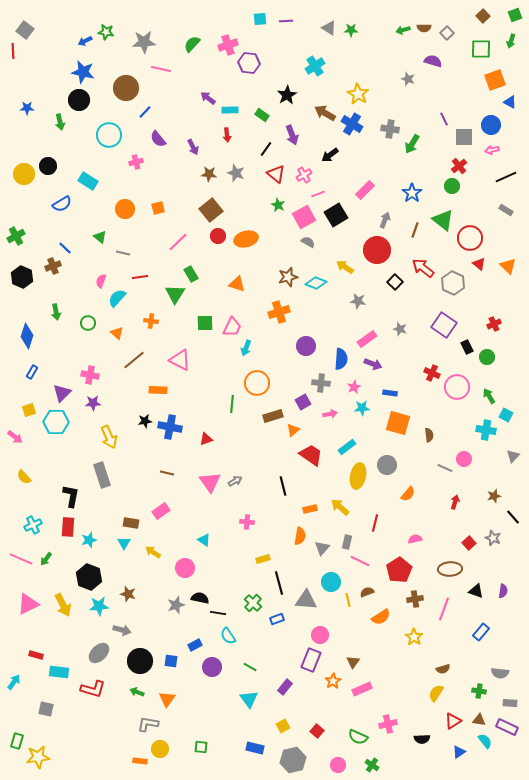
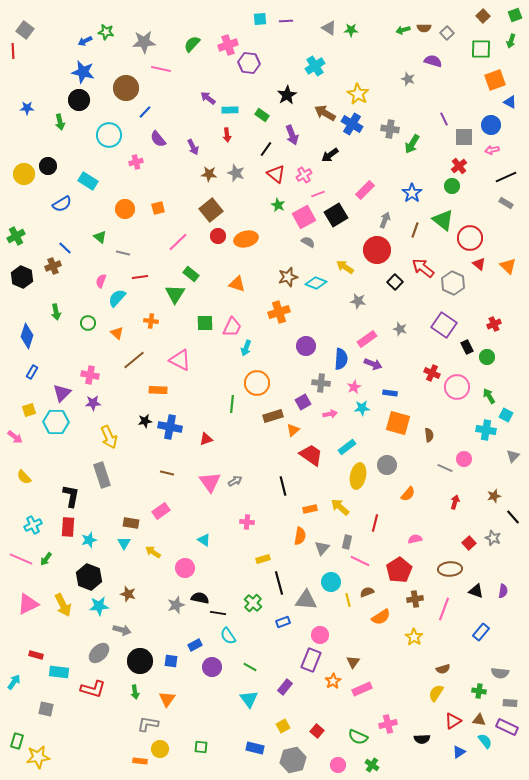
gray rectangle at (506, 210): moved 7 px up
green rectangle at (191, 274): rotated 21 degrees counterclockwise
blue rectangle at (277, 619): moved 6 px right, 3 px down
green arrow at (137, 692): moved 2 px left; rotated 120 degrees counterclockwise
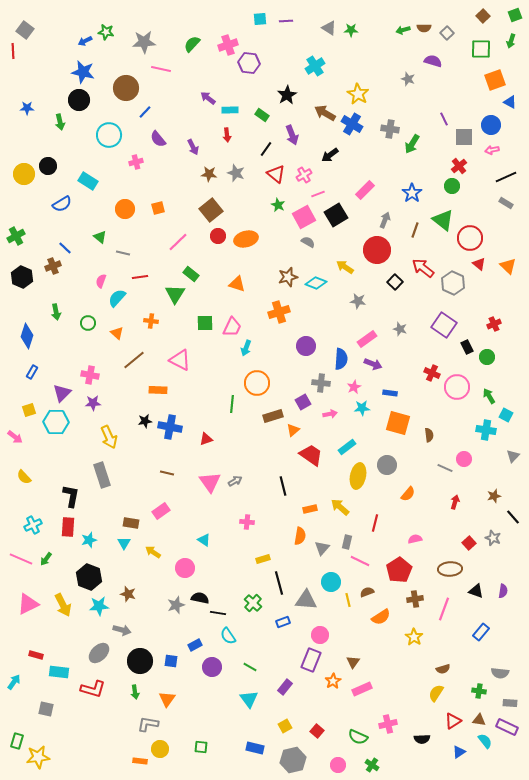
yellow square at (283, 726): moved 2 px right
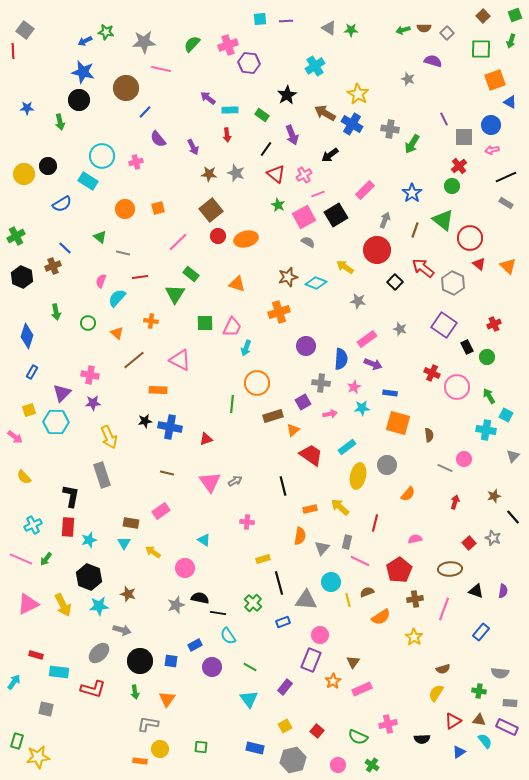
cyan circle at (109, 135): moved 7 px left, 21 px down
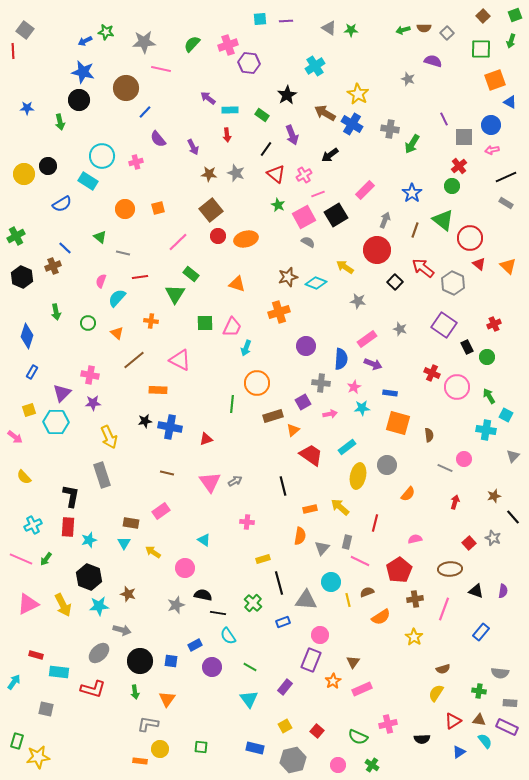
black semicircle at (200, 598): moved 3 px right, 3 px up
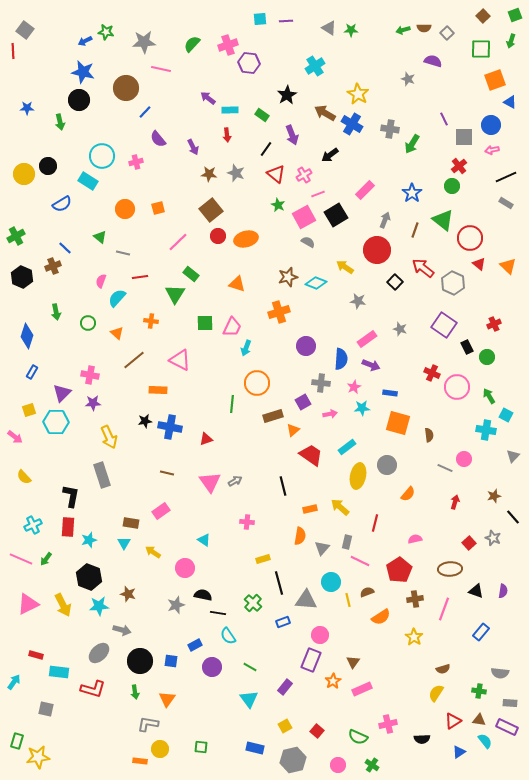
purple arrow at (373, 364): moved 2 px left, 1 px down
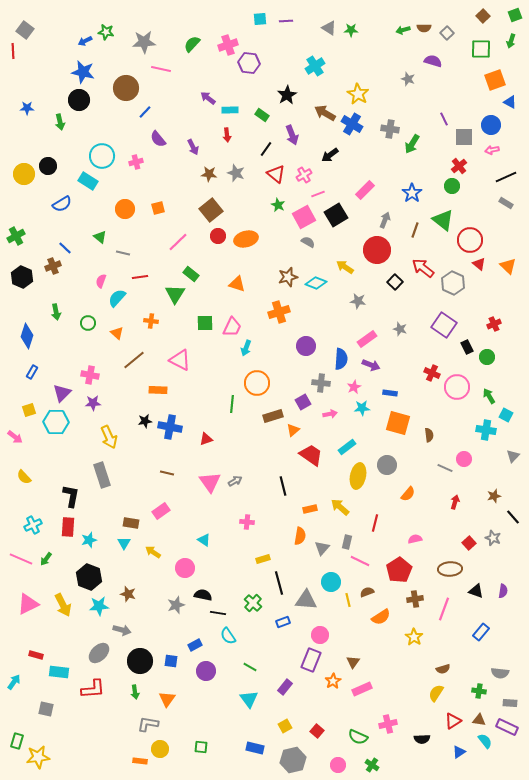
red circle at (470, 238): moved 2 px down
purple circle at (212, 667): moved 6 px left, 4 px down
red L-shape at (93, 689): rotated 20 degrees counterclockwise
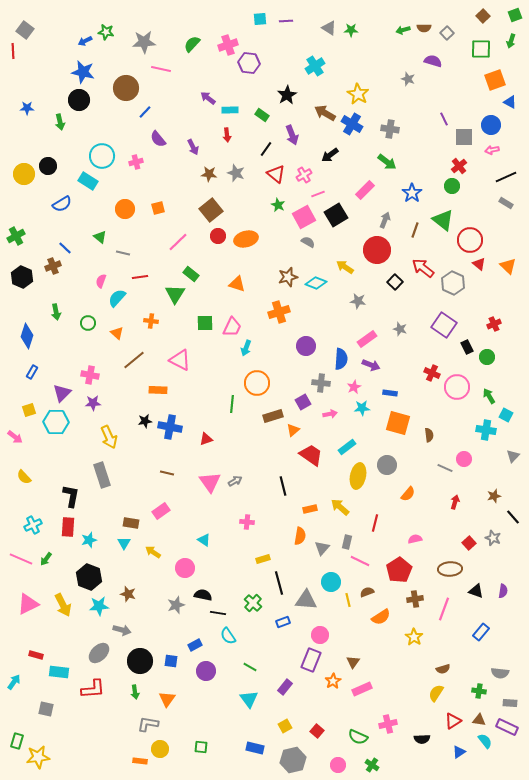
green arrow at (412, 144): moved 25 px left, 18 px down; rotated 84 degrees counterclockwise
